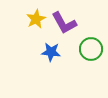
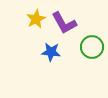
green circle: moved 1 px right, 2 px up
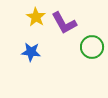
yellow star: moved 2 px up; rotated 12 degrees counterclockwise
blue star: moved 20 px left
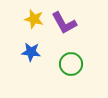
yellow star: moved 2 px left, 2 px down; rotated 18 degrees counterclockwise
green circle: moved 21 px left, 17 px down
